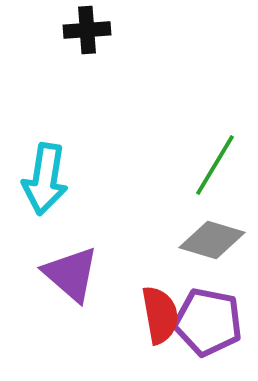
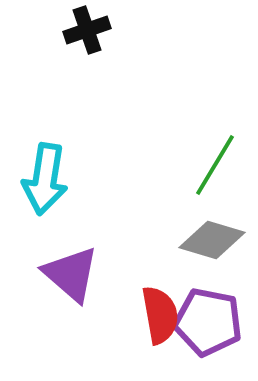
black cross: rotated 15 degrees counterclockwise
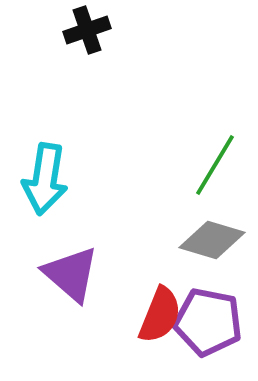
red semicircle: rotated 32 degrees clockwise
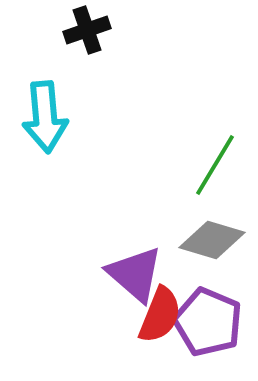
cyan arrow: moved 62 px up; rotated 14 degrees counterclockwise
purple triangle: moved 64 px right
purple pentagon: rotated 12 degrees clockwise
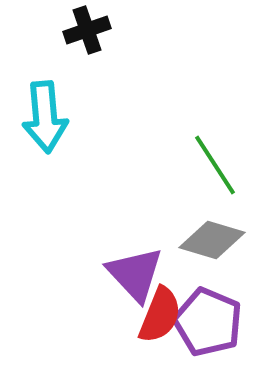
green line: rotated 64 degrees counterclockwise
purple triangle: rotated 6 degrees clockwise
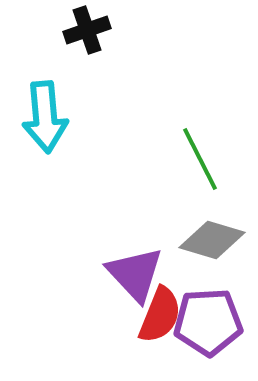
green line: moved 15 px left, 6 px up; rotated 6 degrees clockwise
purple pentagon: rotated 26 degrees counterclockwise
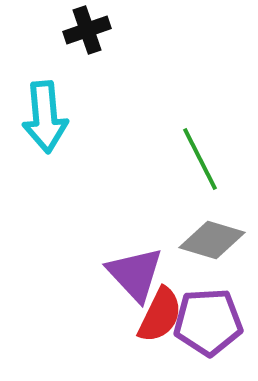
red semicircle: rotated 4 degrees clockwise
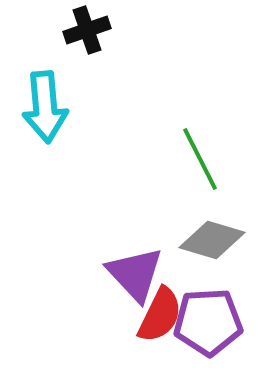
cyan arrow: moved 10 px up
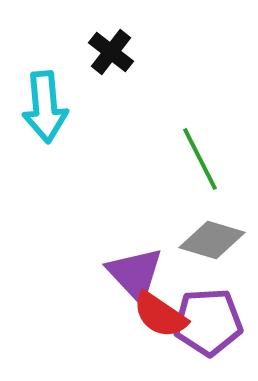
black cross: moved 24 px right, 22 px down; rotated 33 degrees counterclockwise
red semicircle: rotated 98 degrees clockwise
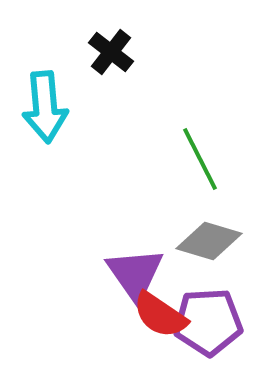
gray diamond: moved 3 px left, 1 px down
purple triangle: rotated 8 degrees clockwise
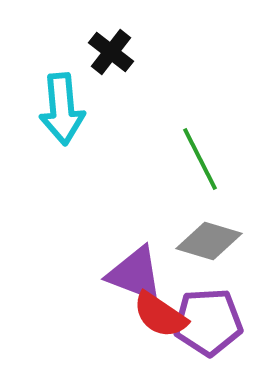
cyan arrow: moved 17 px right, 2 px down
purple triangle: rotated 34 degrees counterclockwise
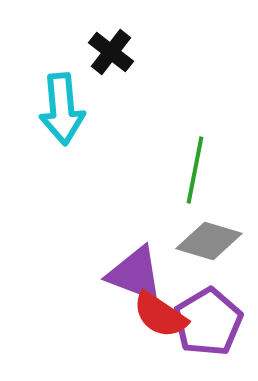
green line: moved 5 px left, 11 px down; rotated 38 degrees clockwise
purple pentagon: rotated 28 degrees counterclockwise
